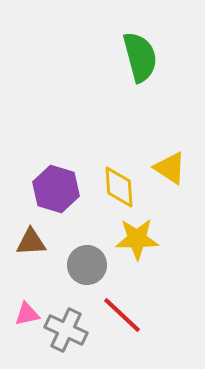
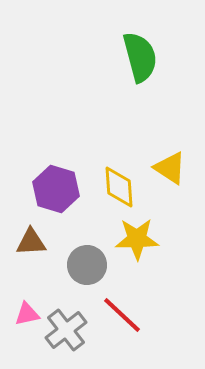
gray cross: rotated 27 degrees clockwise
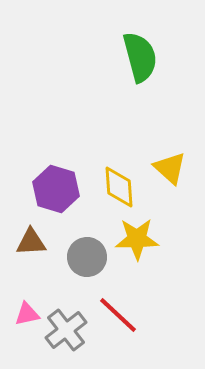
yellow triangle: rotated 9 degrees clockwise
gray circle: moved 8 px up
red line: moved 4 px left
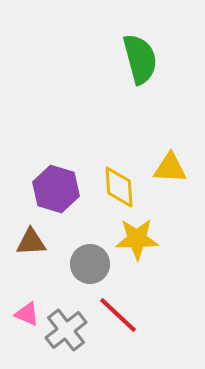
green semicircle: moved 2 px down
yellow triangle: rotated 39 degrees counterclockwise
gray circle: moved 3 px right, 7 px down
pink triangle: rotated 36 degrees clockwise
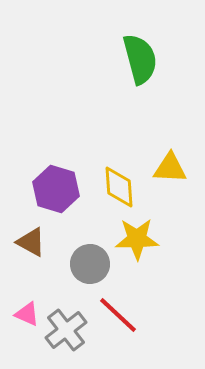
brown triangle: rotated 32 degrees clockwise
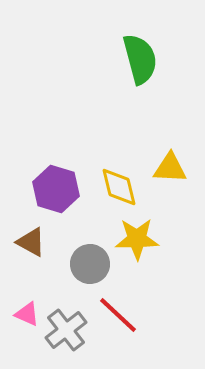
yellow diamond: rotated 9 degrees counterclockwise
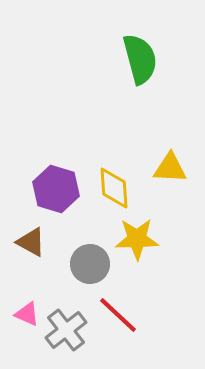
yellow diamond: moved 5 px left, 1 px down; rotated 9 degrees clockwise
